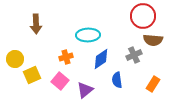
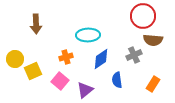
yellow square: moved 1 px right, 4 px up
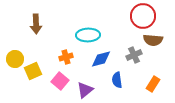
blue diamond: rotated 20 degrees clockwise
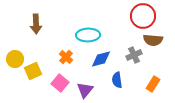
orange cross: rotated 32 degrees counterclockwise
pink square: moved 2 px down
purple triangle: rotated 12 degrees counterclockwise
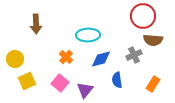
yellow square: moved 6 px left, 10 px down
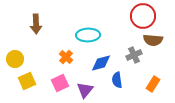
blue diamond: moved 4 px down
pink square: rotated 24 degrees clockwise
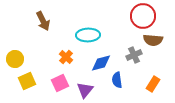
brown arrow: moved 7 px right, 3 px up; rotated 24 degrees counterclockwise
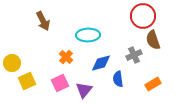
brown semicircle: rotated 66 degrees clockwise
yellow circle: moved 3 px left, 4 px down
blue semicircle: moved 1 px right, 1 px up
orange rectangle: rotated 28 degrees clockwise
purple triangle: moved 1 px left
